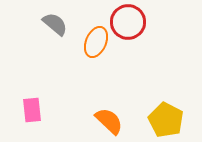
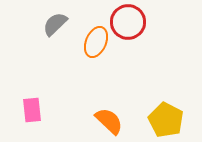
gray semicircle: rotated 84 degrees counterclockwise
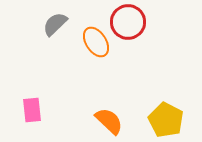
orange ellipse: rotated 56 degrees counterclockwise
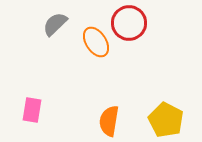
red circle: moved 1 px right, 1 px down
pink rectangle: rotated 15 degrees clockwise
orange semicircle: rotated 124 degrees counterclockwise
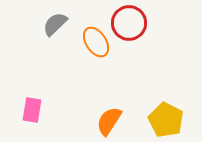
orange semicircle: rotated 24 degrees clockwise
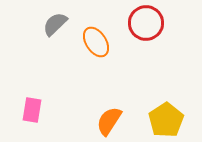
red circle: moved 17 px right
yellow pentagon: rotated 12 degrees clockwise
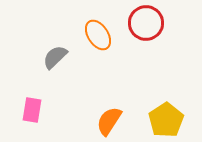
gray semicircle: moved 33 px down
orange ellipse: moved 2 px right, 7 px up
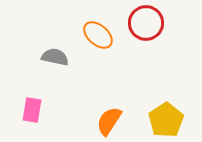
orange ellipse: rotated 16 degrees counterclockwise
gray semicircle: rotated 56 degrees clockwise
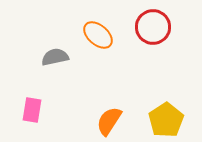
red circle: moved 7 px right, 4 px down
gray semicircle: rotated 24 degrees counterclockwise
